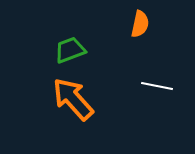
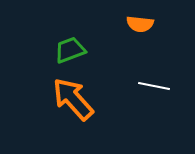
orange semicircle: rotated 84 degrees clockwise
white line: moved 3 px left
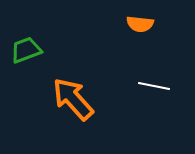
green trapezoid: moved 44 px left
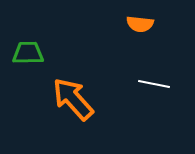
green trapezoid: moved 2 px right, 3 px down; rotated 20 degrees clockwise
white line: moved 2 px up
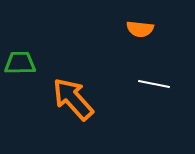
orange semicircle: moved 5 px down
green trapezoid: moved 8 px left, 10 px down
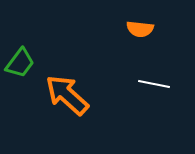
green trapezoid: rotated 128 degrees clockwise
orange arrow: moved 6 px left, 4 px up; rotated 6 degrees counterclockwise
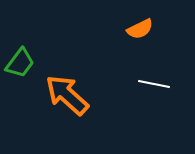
orange semicircle: rotated 32 degrees counterclockwise
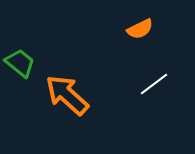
green trapezoid: rotated 88 degrees counterclockwise
white line: rotated 48 degrees counterclockwise
